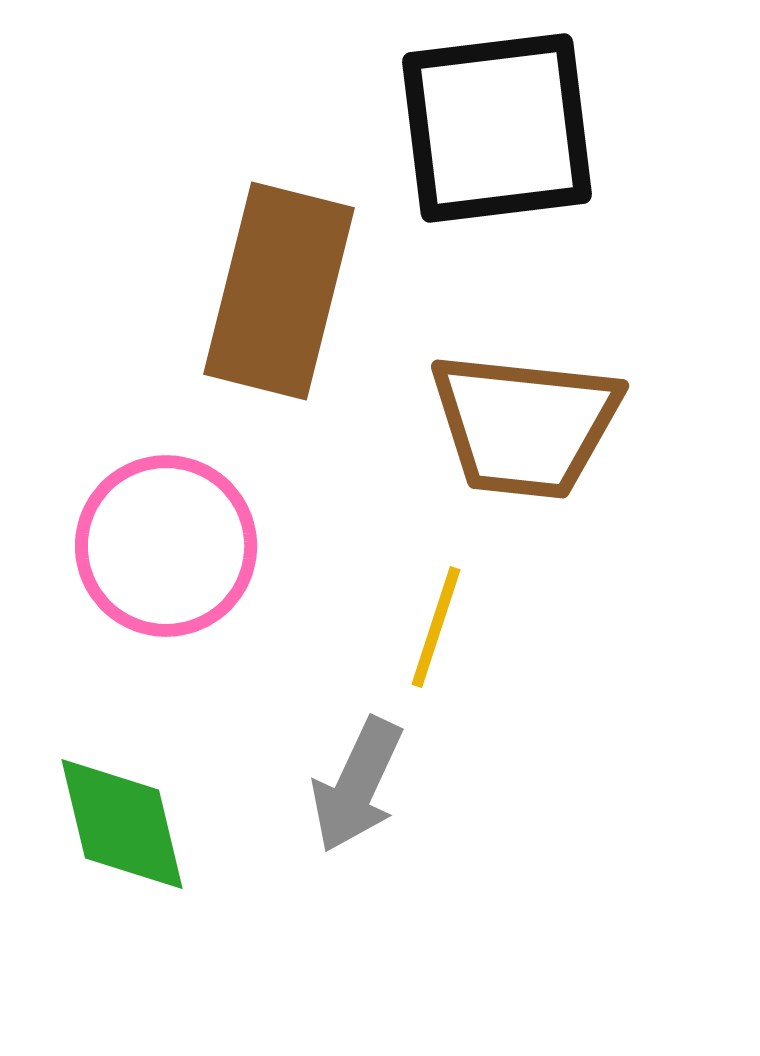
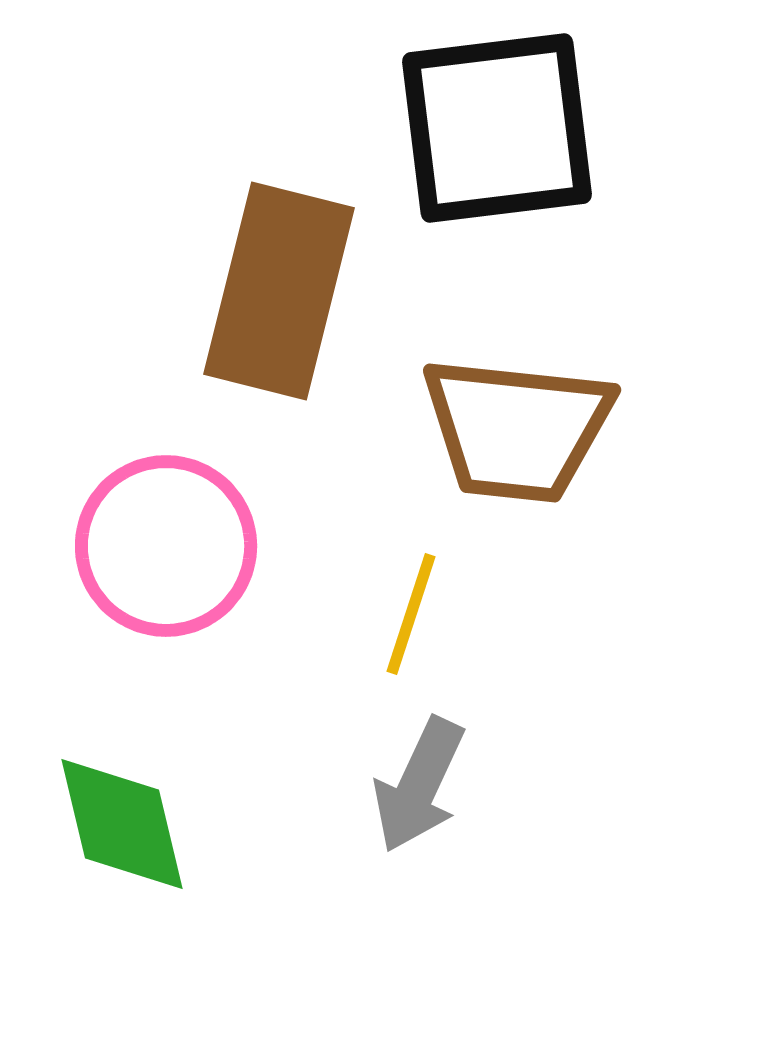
brown trapezoid: moved 8 px left, 4 px down
yellow line: moved 25 px left, 13 px up
gray arrow: moved 62 px right
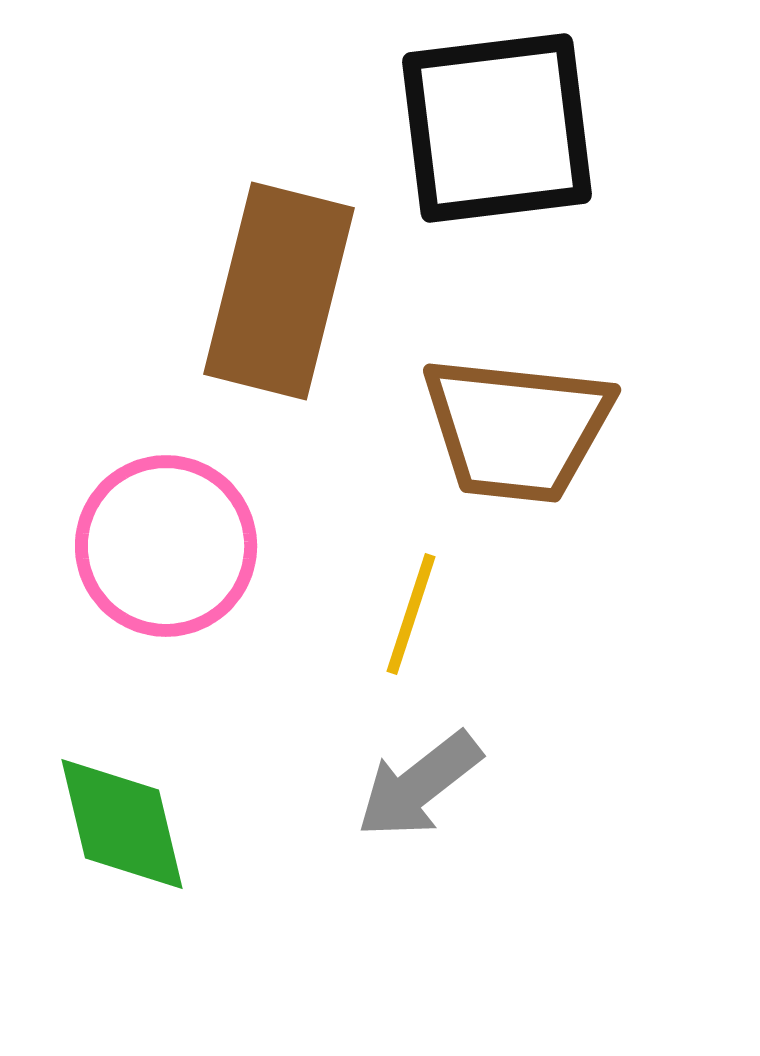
gray arrow: rotated 27 degrees clockwise
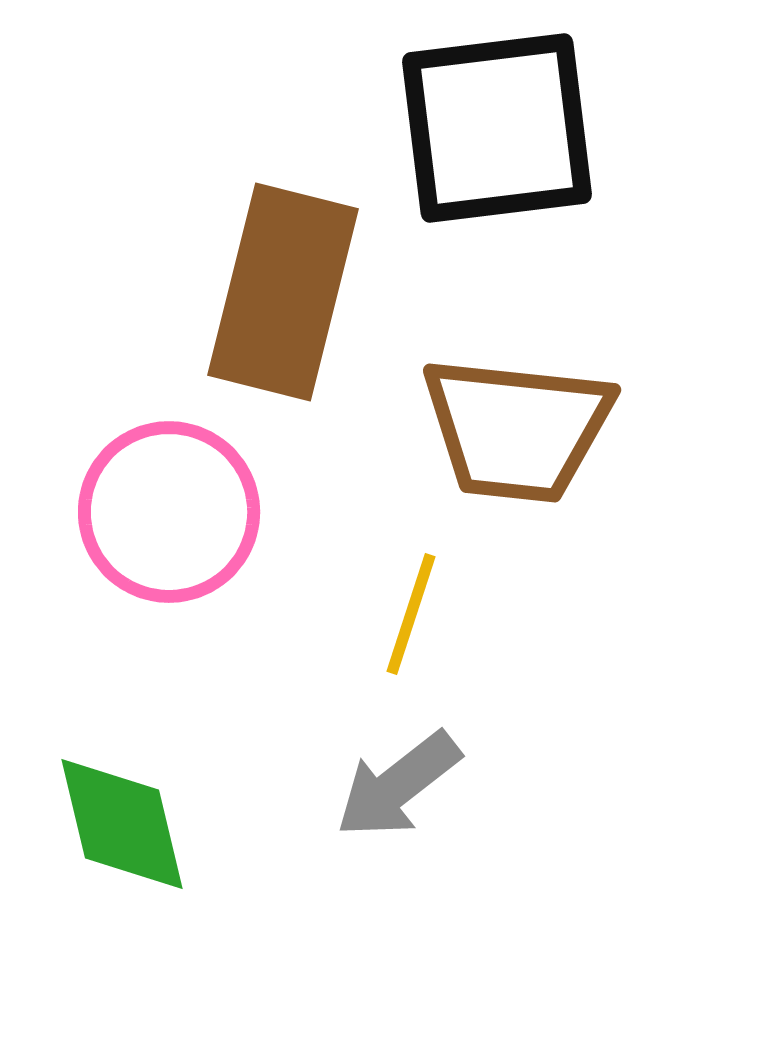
brown rectangle: moved 4 px right, 1 px down
pink circle: moved 3 px right, 34 px up
gray arrow: moved 21 px left
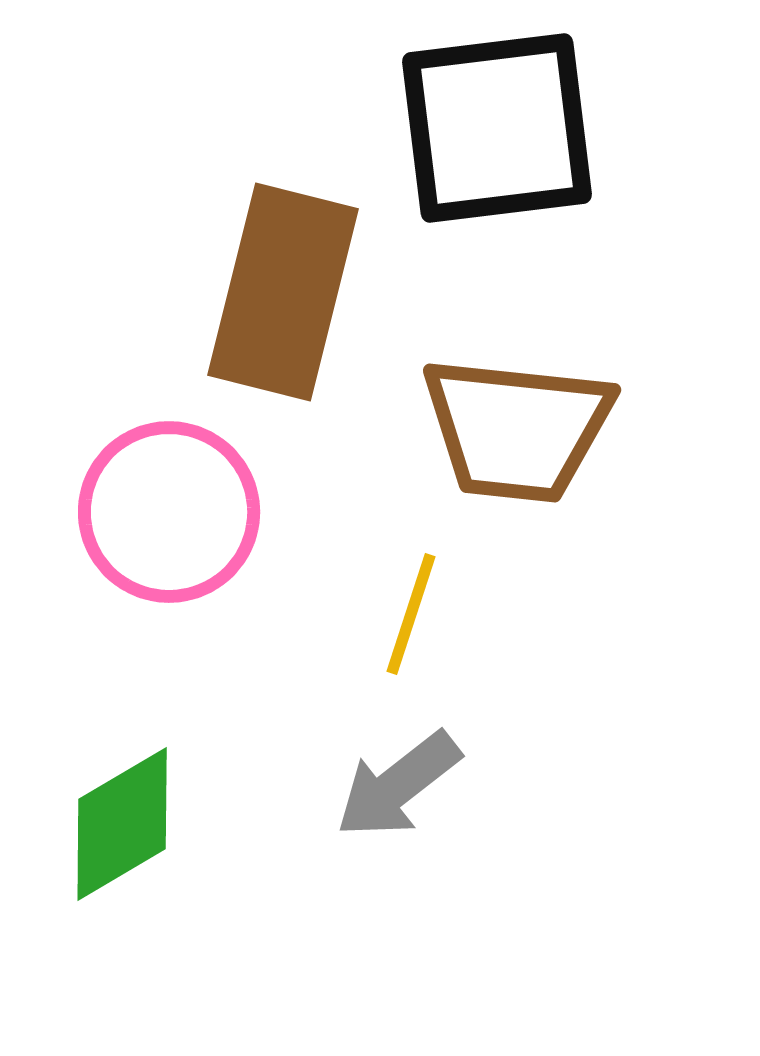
green diamond: rotated 73 degrees clockwise
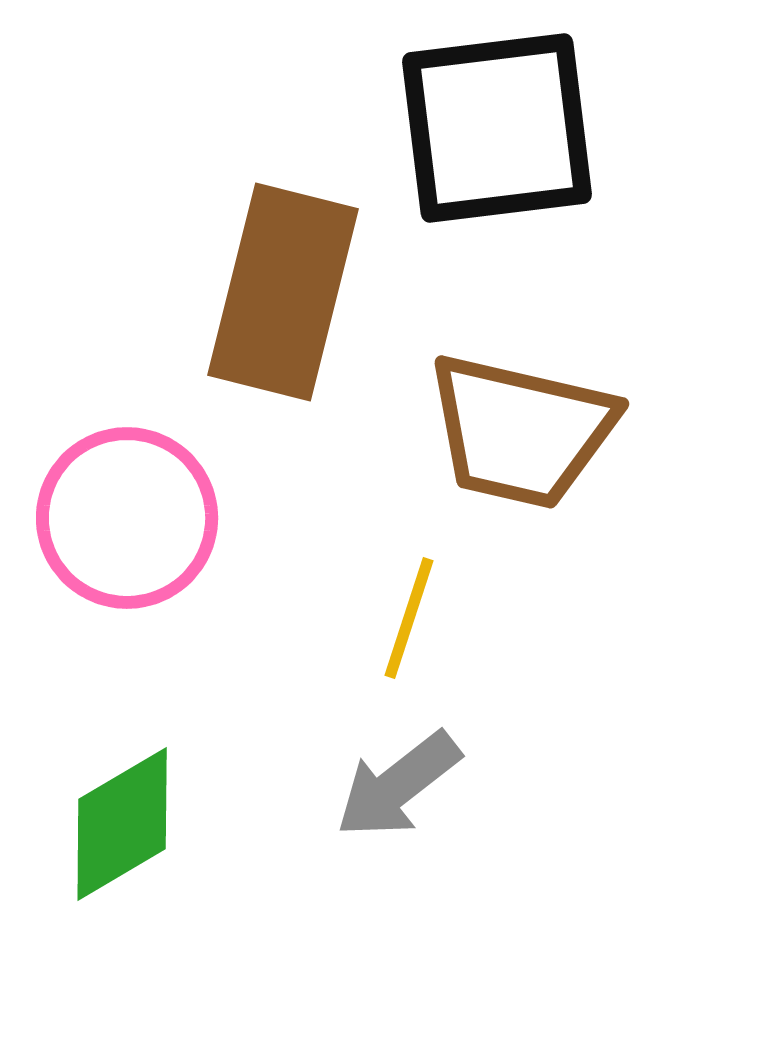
brown trapezoid: moved 4 px right, 2 px down; rotated 7 degrees clockwise
pink circle: moved 42 px left, 6 px down
yellow line: moved 2 px left, 4 px down
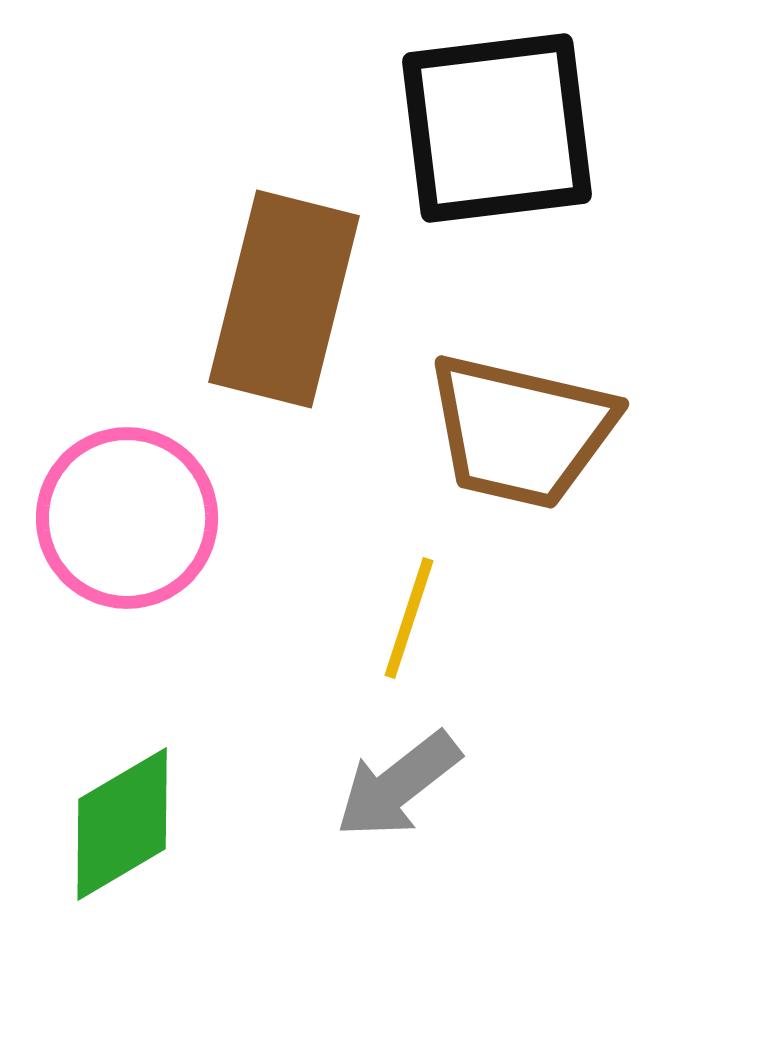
brown rectangle: moved 1 px right, 7 px down
